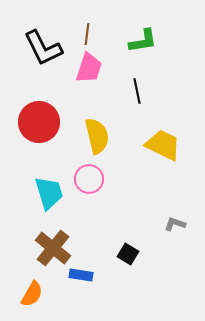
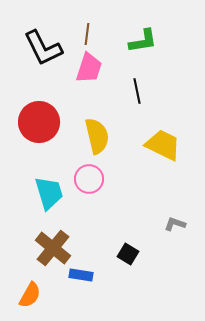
orange semicircle: moved 2 px left, 1 px down
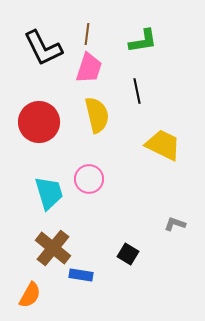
yellow semicircle: moved 21 px up
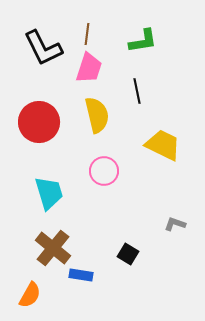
pink circle: moved 15 px right, 8 px up
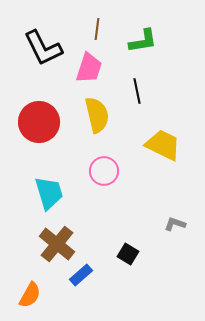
brown line: moved 10 px right, 5 px up
brown cross: moved 4 px right, 4 px up
blue rectangle: rotated 50 degrees counterclockwise
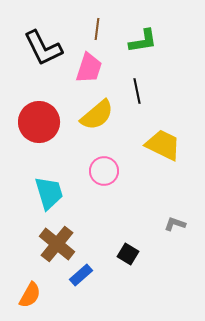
yellow semicircle: rotated 63 degrees clockwise
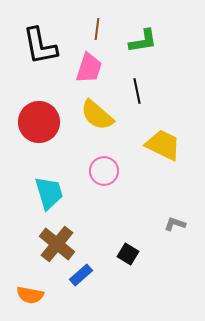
black L-shape: moved 3 px left, 2 px up; rotated 15 degrees clockwise
yellow semicircle: rotated 81 degrees clockwise
orange semicircle: rotated 72 degrees clockwise
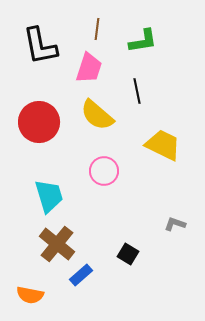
cyan trapezoid: moved 3 px down
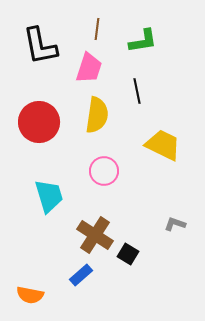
yellow semicircle: rotated 123 degrees counterclockwise
brown cross: moved 38 px right, 9 px up; rotated 6 degrees counterclockwise
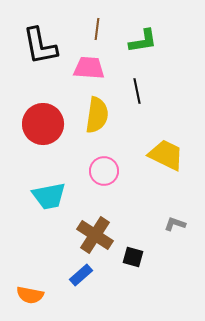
pink trapezoid: rotated 104 degrees counterclockwise
red circle: moved 4 px right, 2 px down
yellow trapezoid: moved 3 px right, 10 px down
cyan trapezoid: rotated 96 degrees clockwise
black square: moved 5 px right, 3 px down; rotated 15 degrees counterclockwise
